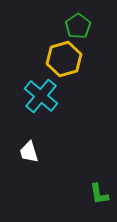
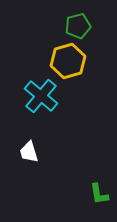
green pentagon: rotated 20 degrees clockwise
yellow hexagon: moved 4 px right, 2 px down
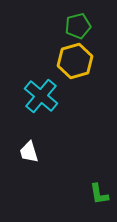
yellow hexagon: moved 7 px right
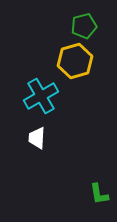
green pentagon: moved 6 px right
cyan cross: rotated 20 degrees clockwise
white trapezoid: moved 8 px right, 14 px up; rotated 20 degrees clockwise
